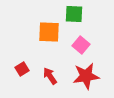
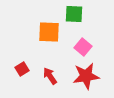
pink square: moved 2 px right, 2 px down
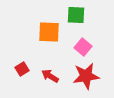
green square: moved 2 px right, 1 px down
red arrow: rotated 24 degrees counterclockwise
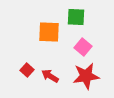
green square: moved 2 px down
red square: moved 5 px right, 1 px down; rotated 16 degrees counterclockwise
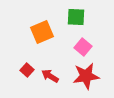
orange square: moved 7 px left; rotated 25 degrees counterclockwise
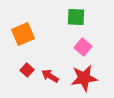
orange square: moved 19 px left, 2 px down
red star: moved 2 px left, 2 px down
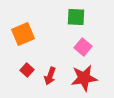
red arrow: rotated 102 degrees counterclockwise
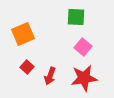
red square: moved 3 px up
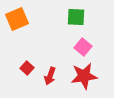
orange square: moved 6 px left, 15 px up
red square: moved 1 px down
red star: moved 2 px up
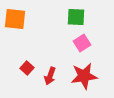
orange square: moved 2 px left; rotated 30 degrees clockwise
pink square: moved 1 px left, 4 px up; rotated 18 degrees clockwise
